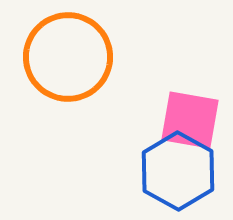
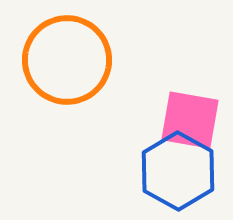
orange circle: moved 1 px left, 3 px down
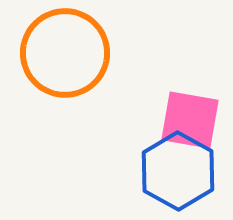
orange circle: moved 2 px left, 7 px up
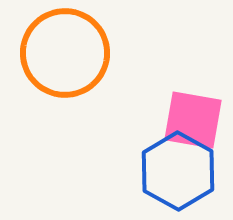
pink square: moved 3 px right
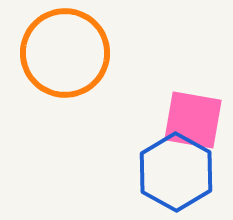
blue hexagon: moved 2 px left, 1 px down
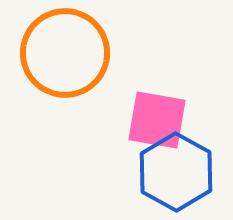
pink square: moved 36 px left
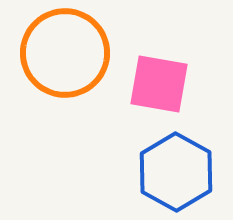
pink square: moved 2 px right, 36 px up
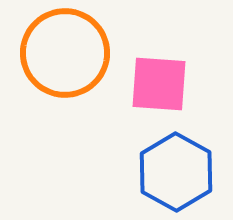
pink square: rotated 6 degrees counterclockwise
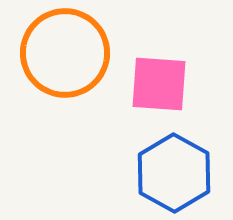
blue hexagon: moved 2 px left, 1 px down
